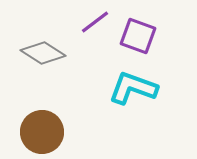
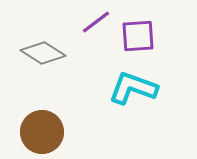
purple line: moved 1 px right
purple square: rotated 24 degrees counterclockwise
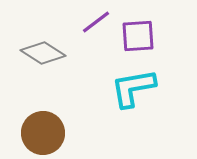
cyan L-shape: rotated 30 degrees counterclockwise
brown circle: moved 1 px right, 1 px down
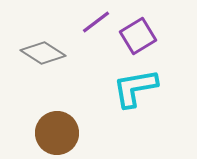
purple square: rotated 27 degrees counterclockwise
cyan L-shape: moved 2 px right
brown circle: moved 14 px right
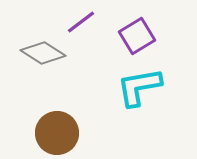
purple line: moved 15 px left
purple square: moved 1 px left
cyan L-shape: moved 4 px right, 1 px up
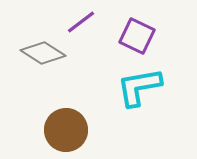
purple square: rotated 33 degrees counterclockwise
brown circle: moved 9 px right, 3 px up
